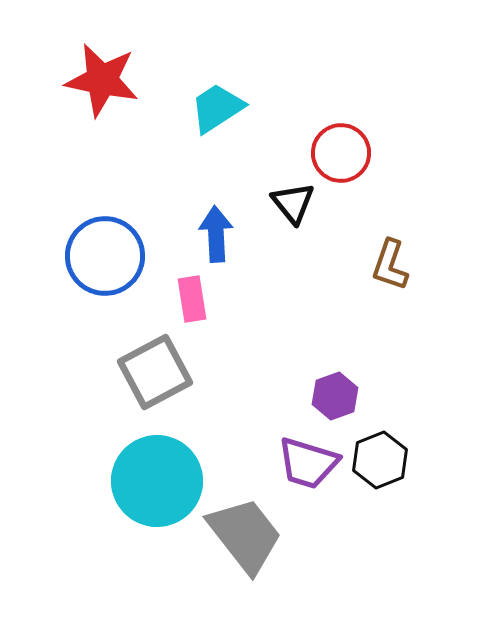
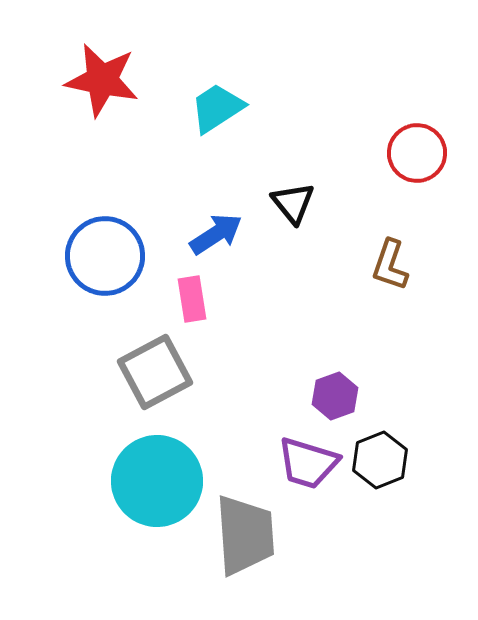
red circle: moved 76 px right
blue arrow: rotated 60 degrees clockwise
gray trapezoid: rotated 34 degrees clockwise
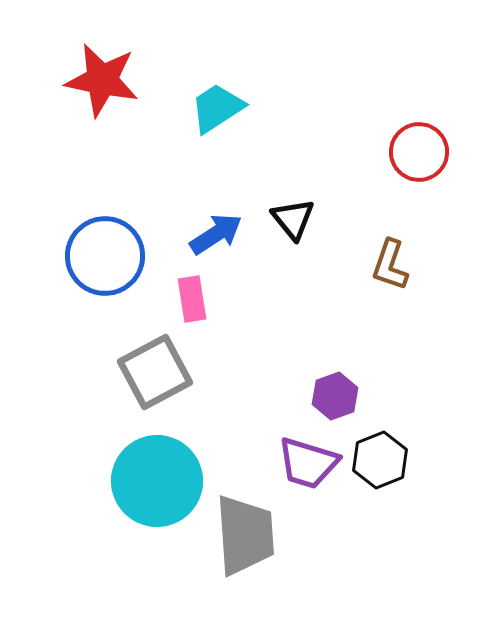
red circle: moved 2 px right, 1 px up
black triangle: moved 16 px down
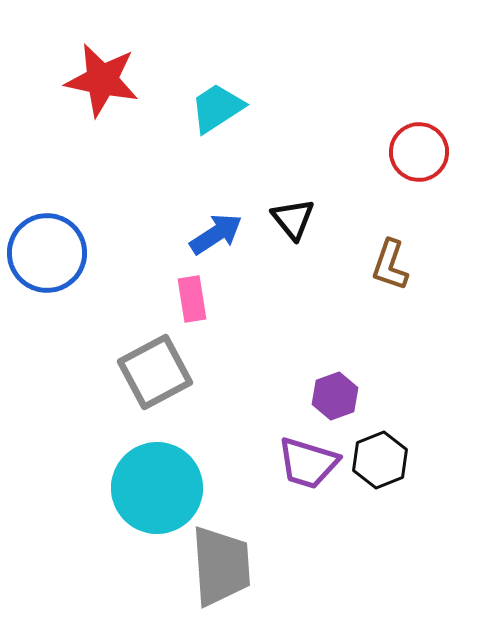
blue circle: moved 58 px left, 3 px up
cyan circle: moved 7 px down
gray trapezoid: moved 24 px left, 31 px down
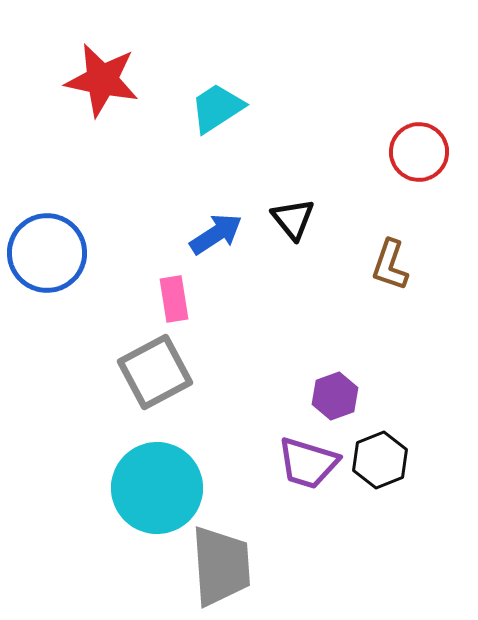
pink rectangle: moved 18 px left
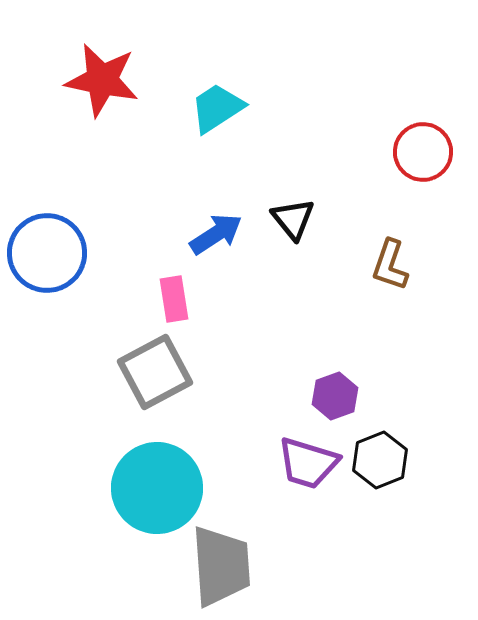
red circle: moved 4 px right
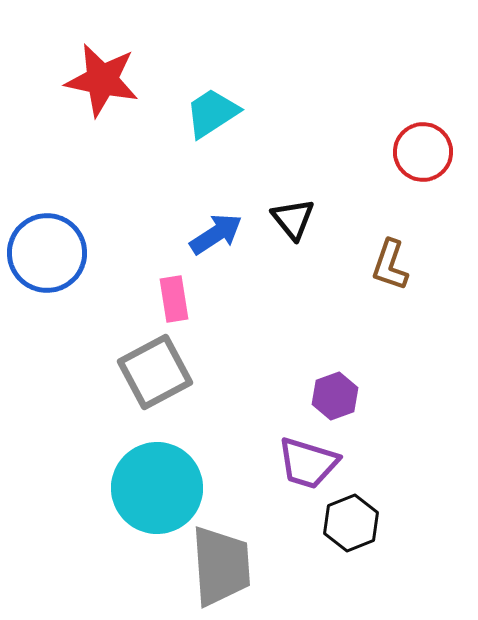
cyan trapezoid: moved 5 px left, 5 px down
black hexagon: moved 29 px left, 63 px down
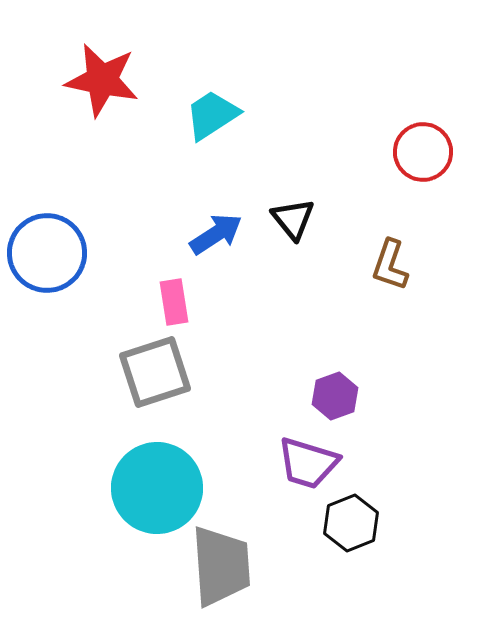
cyan trapezoid: moved 2 px down
pink rectangle: moved 3 px down
gray square: rotated 10 degrees clockwise
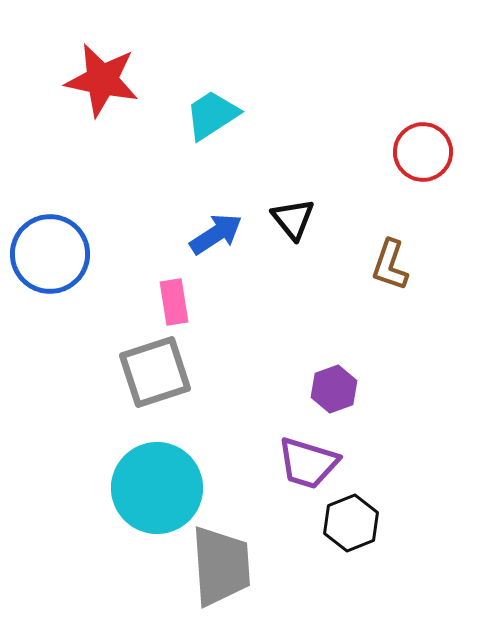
blue circle: moved 3 px right, 1 px down
purple hexagon: moved 1 px left, 7 px up
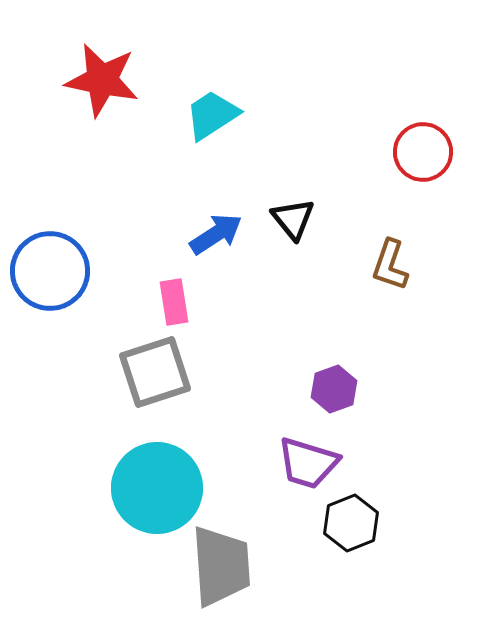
blue circle: moved 17 px down
